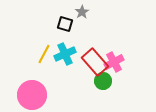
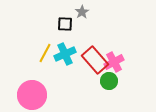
black square: rotated 14 degrees counterclockwise
yellow line: moved 1 px right, 1 px up
red rectangle: moved 2 px up
green circle: moved 6 px right
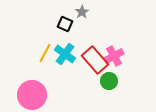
black square: rotated 21 degrees clockwise
cyan cross: rotated 30 degrees counterclockwise
pink cross: moved 6 px up
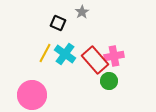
black square: moved 7 px left, 1 px up
pink cross: rotated 18 degrees clockwise
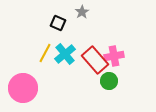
cyan cross: rotated 15 degrees clockwise
pink circle: moved 9 px left, 7 px up
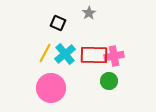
gray star: moved 7 px right, 1 px down
red rectangle: moved 1 px left, 5 px up; rotated 48 degrees counterclockwise
pink circle: moved 28 px right
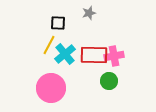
gray star: rotated 16 degrees clockwise
black square: rotated 21 degrees counterclockwise
yellow line: moved 4 px right, 8 px up
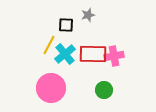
gray star: moved 1 px left, 2 px down
black square: moved 8 px right, 2 px down
red rectangle: moved 1 px left, 1 px up
green circle: moved 5 px left, 9 px down
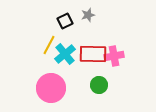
black square: moved 1 px left, 4 px up; rotated 28 degrees counterclockwise
green circle: moved 5 px left, 5 px up
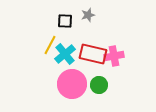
black square: rotated 28 degrees clockwise
yellow line: moved 1 px right
red rectangle: rotated 12 degrees clockwise
pink circle: moved 21 px right, 4 px up
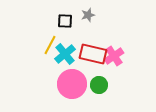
pink cross: rotated 24 degrees counterclockwise
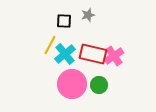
black square: moved 1 px left
